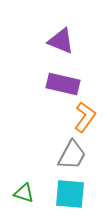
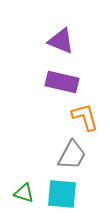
purple rectangle: moved 1 px left, 2 px up
orange L-shape: rotated 52 degrees counterclockwise
cyan square: moved 8 px left
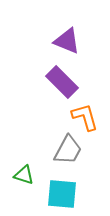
purple triangle: moved 6 px right
purple rectangle: rotated 32 degrees clockwise
gray trapezoid: moved 4 px left, 5 px up
green triangle: moved 18 px up
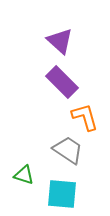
purple triangle: moved 7 px left; rotated 20 degrees clockwise
gray trapezoid: rotated 84 degrees counterclockwise
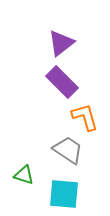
purple triangle: moved 1 px right, 2 px down; rotated 40 degrees clockwise
cyan square: moved 2 px right
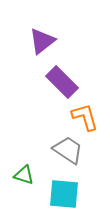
purple triangle: moved 19 px left, 2 px up
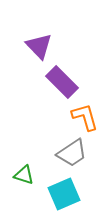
purple triangle: moved 3 px left, 5 px down; rotated 36 degrees counterclockwise
gray trapezoid: moved 4 px right, 3 px down; rotated 112 degrees clockwise
cyan square: rotated 28 degrees counterclockwise
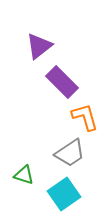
purple triangle: rotated 36 degrees clockwise
gray trapezoid: moved 2 px left
cyan square: rotated 12 degrees counterclockwise
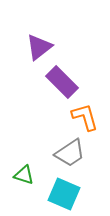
purple triangle: moved 1 px down
cyan square: rotated 32 degrees counterclockwise
